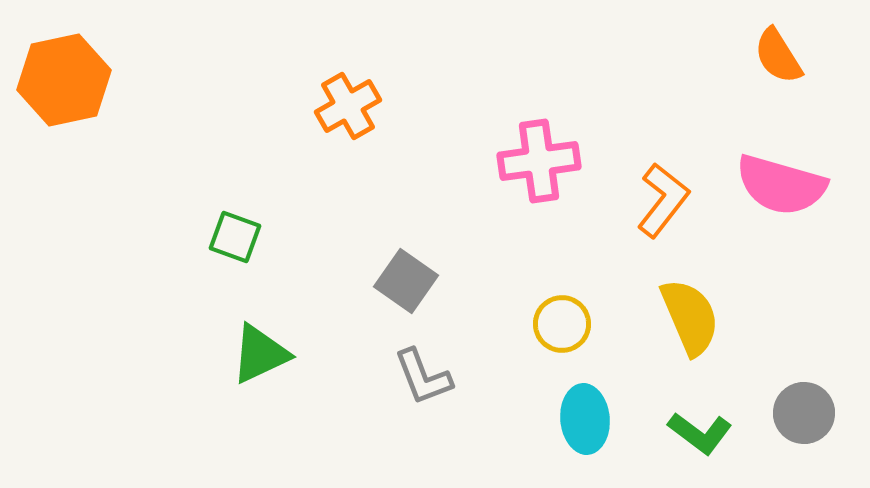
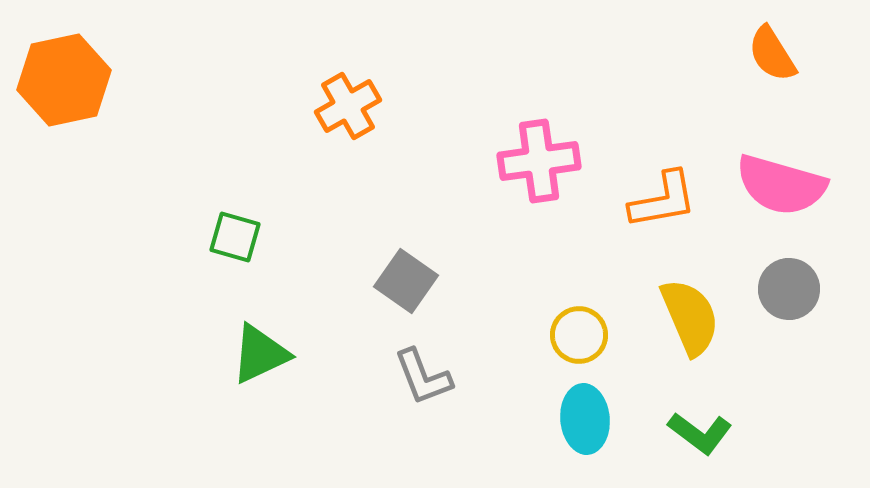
orange semicircle: moved 6 px left, 2 px up
orange L-shape: rotated 42 degrees clockwise
green square: rotated 4 degrees counterclockwise
yellow circle: moved 17 px right, 11 px down
gray circle: moved 15 px left, 124 px up
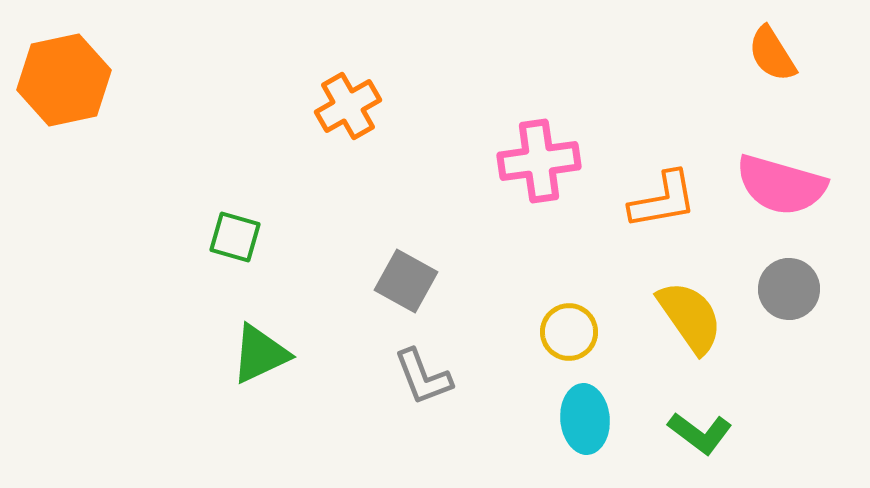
gray square: rotated 6 degrees counterclockwise
yellow semicircle: rotated 12 degrees counterclockwise
yellow circle: moved 10 px left, 3 px up
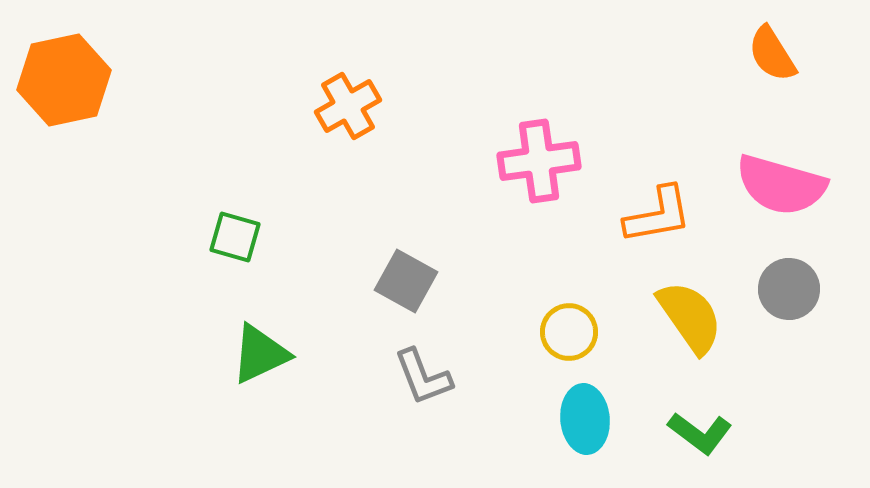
orange L-shape: moved 5 px left, 15 px down
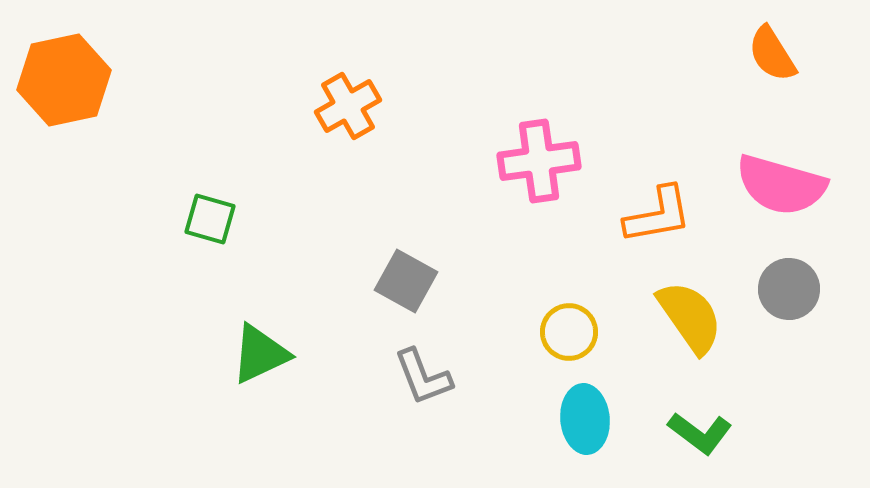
green square: moved 25 px left, 18 px up
